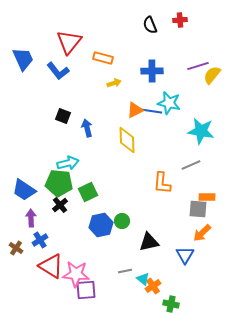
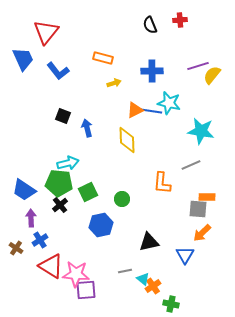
red triangle at (69, 42): moved 23 px left, 10 px up
green circle at (122, 221): moved 22 px up
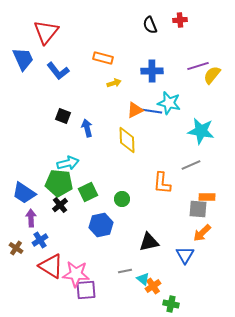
blue trapezoid at (24, 190): moved 3 px down
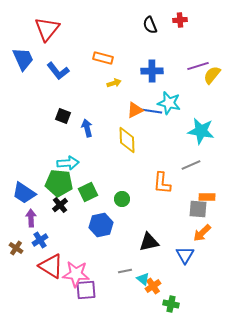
red triangle at (46, 32): moved 1 px right, 3 px up
cyan arrow at (68, 163): rotated 10 degrees clockwise
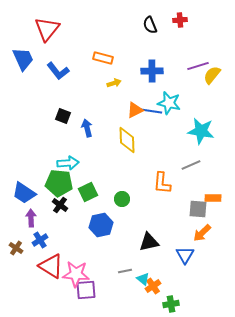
orange rectangle at (207, 197): moved 6 px right, 1 px down
black cross at (60, 205): rotated 14 degrees counterclockwise
green cross at (171, 304): rotated 21 degrees counterclockwise
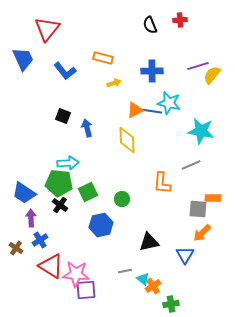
blue L-shape at (58, 71): moved 7 px right
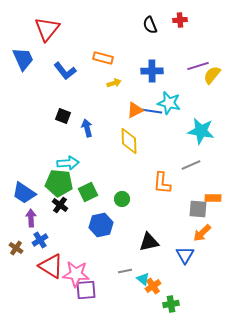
yellow diamond at (127, 140): moved 2 px right, 1 px down
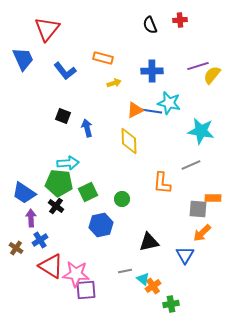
black cross at (60, 205): moved 4 px left, 1 px down
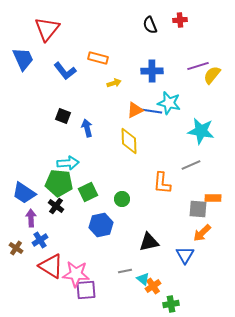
orange rectangle at (103, 58): moved 5 px left
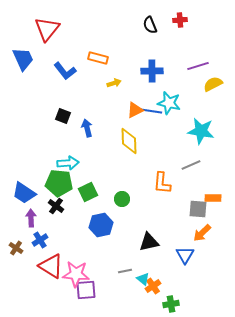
yellow semicircle at (212, 75): moved 1 px right, 9 px down; rotated 24 degrees clockwise
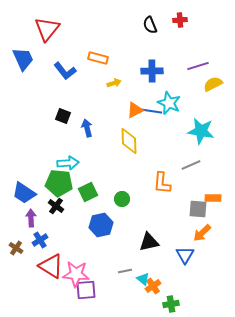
cyan star at (169, 103): rotated 10 degrees clockwise
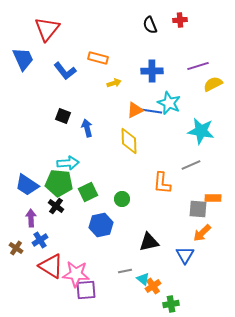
blue trapezoid at (24, 193): moved 3 px right, 8 px up
